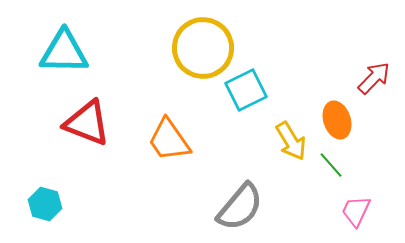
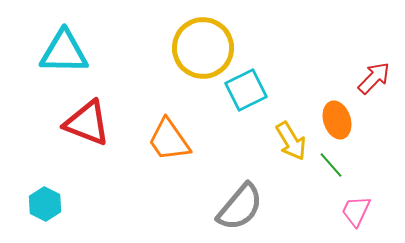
cyan hexagon: rotated 12 degrees clockwise
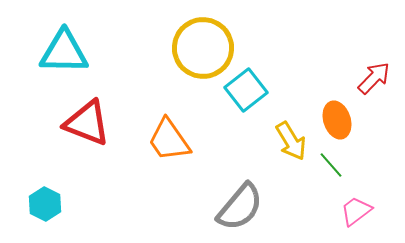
cyan square: rotated 12 degrees counterclockwise
pink trapezoid: rotated 28 degrees clockwise
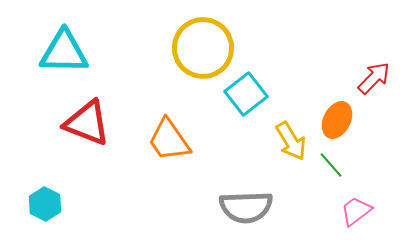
cyan square: moved 4 px down
orange ellipse: rotated 45 degrees clockwise
gray semicircle: moved 6 px right; rotated 48 degrees clockwise
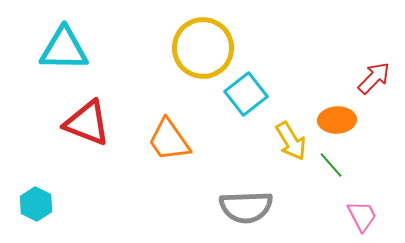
cyan triangle: moved 3 px up
orange ellipse: rotated 60 degrees clockwise
cyan hexagon: moved 9 px left
pink trapezoid: moved 6 px right, 5 px down; rotated 100 degrees clockwise
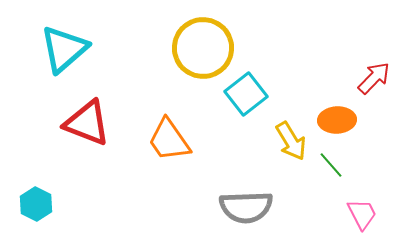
cyan triangle: rotated 42 degrees counterclockwise
pink trapezoid: moved 2 px up
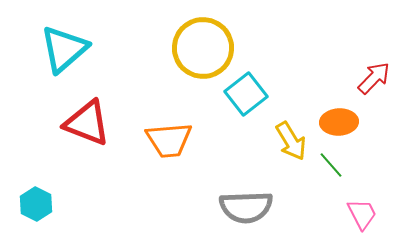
orange ellipse: moved 2 px right, 2 px down
orange trapezoid: rotated 60 degrees counterclockwise
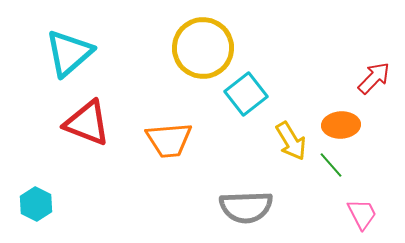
cyan triangle: moved 5 px right, 4 px down
orange ellipse: moved 2 px right, 3 px down
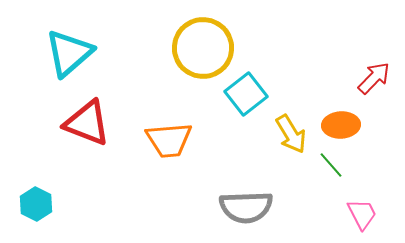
yellow arrow: moved 7 px up
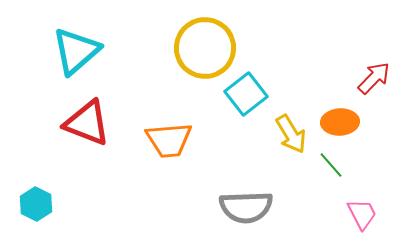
yellow circle: moved 2 px right
cyan triangle: moved 7 px right, 2 px up
orange ellipse: moved 1 px left, 3 px up
